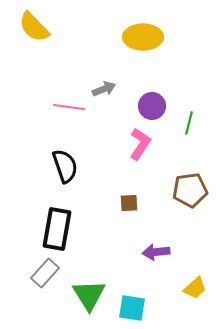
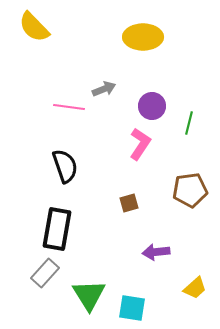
brown square: rotated 12 degrees counterclockwise
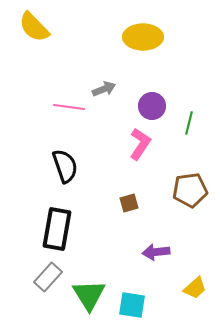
gray rectangle: moved 3 px right, 4 px down
cyan square: moved 3 px up
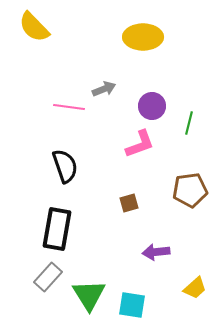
pink L-shape: rotated 36 degrees clockwise
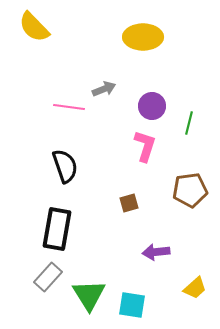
pink L-shape: moved 5 px right, 2 px down; rotated 52 degrees counterclockwise
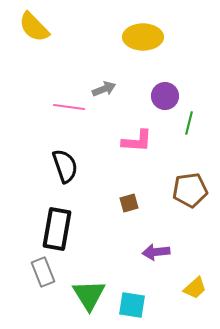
purple circle: moved 13 px right, 10 px up
pink L-shape: moved 8 px left, 5 px up; rotated 76 degrees clockwise
gray rectangle: moved 5 px left, 5 px up; rotated 64 degrees counterclockwise
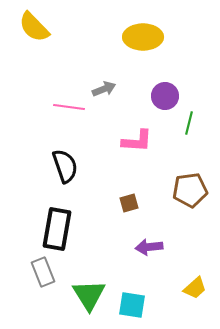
purple arrow: moved 7 px left, 5 px up
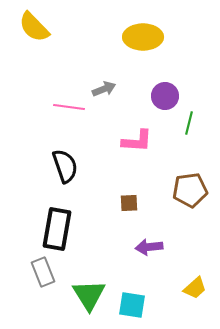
brown square: rotated 12 degrees clockwise
